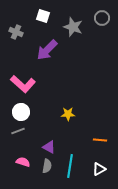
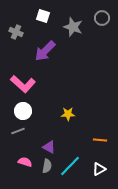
purple arrow: moved 2 px left, 1 px down
white circle: moved 2 px right, 1 px up
pink semicircle: moved 2 px right
cyan line: rotated 35 degrees clockwise
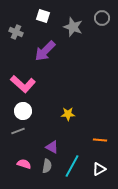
purple triangle: moved 3 px right
pink semicircle: moved 1 px left, 2 px down
cyan line: moved 2 px right; rotated 15 degrees counterclockwise
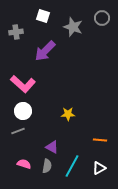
gray cross: rotated 32 degrees counterclockwise
white triangle: moved 1 px up
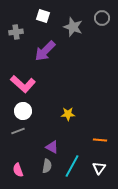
pink semicircle: moved 6 px left, 6 px down; rotated 128 degrees counterclockwise
white triangle: rotated 24 degrees counterclockwise
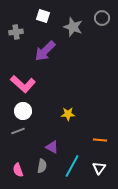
gray semicircle: moved 5 px left
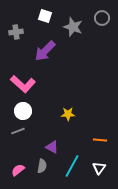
white square: moved 2 px right
pink semicircle: rotated 72 degrees clockwise
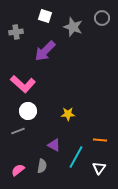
white circle: moved 5 px right
purple triangle: moved 2 px right, 2 px up
cyan line: moved 4 px right, 9 px up
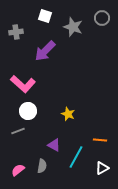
yellow star: rotated 24 degrees clockwise
white triangle: moved 3 px right; rotated 24 degrees clockwise
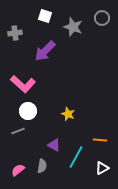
gray cross: moved 1 px left, 1 px down
